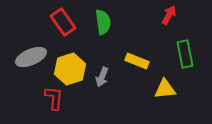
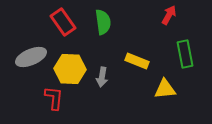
yellow hexagon: rotated 20 degrees clockwise
gray arrow: rotated 12 degrees counterclockwise
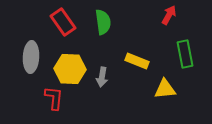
gray ellipse: rotated 64 degrees counterclockwise
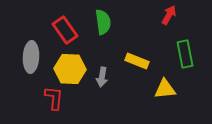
red rectangle: moved 2 px right, 8 px down
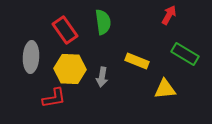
green rectangle: rotated 48 degrees counterclockwise
red L-shape: rotated 75 degrees clockwise
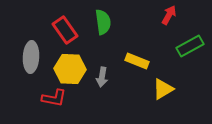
green rectangle: moved 5 px right, 8 px up; rotated 60 degrees counterclockwise
yellow triangle: moved 2 px left; rotated 25 degrees counterclockwise
red L-shape: rotated 20 degrees clockwise
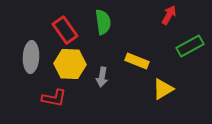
yellow hexagon: moved 5 px up
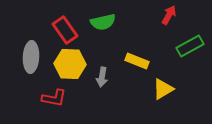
green semicircle: rotated 85 degrees clockwise
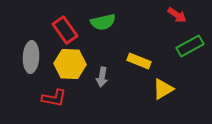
red arrow: moved 8 px right; rotated 96 degrees clockwise
yellow rectangle: moved 2 px right
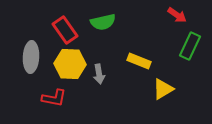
green rectangle: rotated 36 degrees counterclockwise
gray arrow: moved 3 px left, 3 px up; rotated 18 degrees counterclockwise
